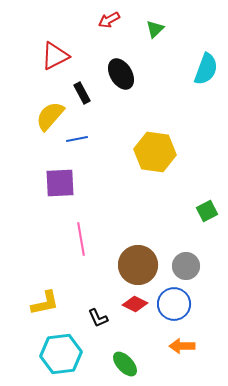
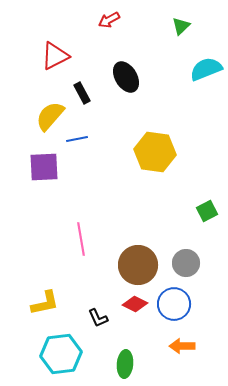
green triangle: moved 26 px right, 3 px up
cyan semicircle: rotated 132 degrees counterclockwise
black ellipse: moved 5 px right, 3 px down
purple square: moved 16 px left, 16 px up
gray circle: moved 3 px up
green ellipse: rotated 48 degrees clockwise
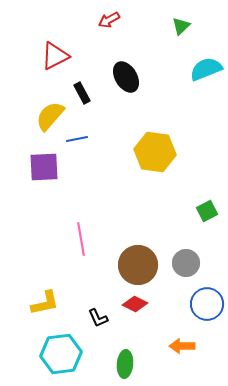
blue circle: moved 33 px right
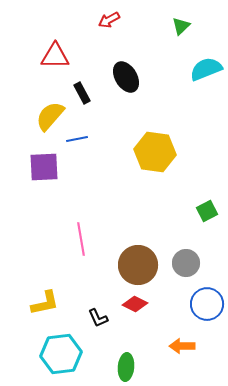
red triangle: rotated 28 degrees clockwise
green ellipse: moved 1 px right, 3 px down
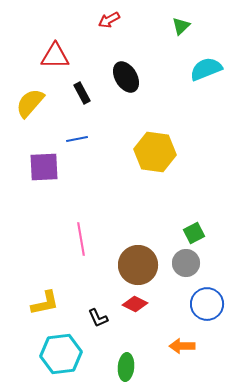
yellow semicircle: moved 20 px left, 13 px up
green square: moved 13 px left, 22 px down
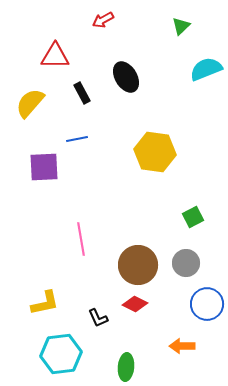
red arrow: moved 6 px left
green square: moved 1 px left, 16 px up
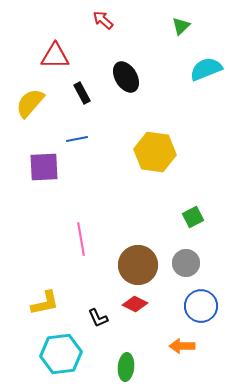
red arrow: rotated 70 degrees clockwise
blue circle: moved 6 px left, 2 px down
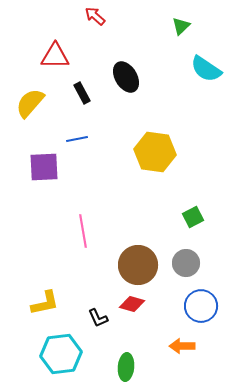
red arrow: moved 8 px left, 4 px up
cyan semicircle: rotated 124 degrees counterclockwise
pink line: moved 2 px right, 8 px up
red diamond: moved 3 px left; rotated 10 degrees counterclockwise
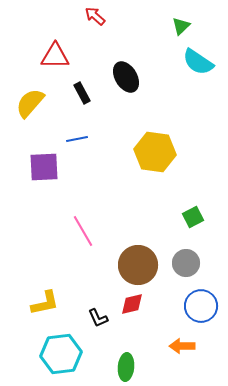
cyan semicircle: moved 8 px left, 7 px up
pink line: rotated 20 degrees counterclockwise
red diamond: rotated 30 degrees counterclockwise
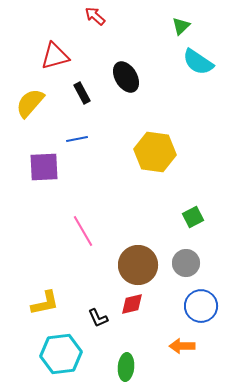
red triangle: rotated 16 degrees counterclockwise
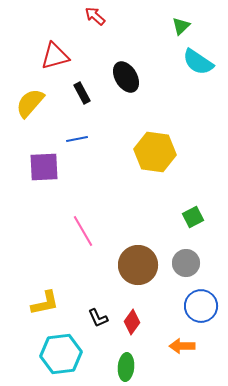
red diamond: moved 18 px down; rotated 40 degrees counterclockwise
